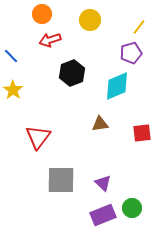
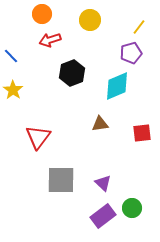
purple rectangle: moved 1 px down; rotated 15 degrees counterclockwise
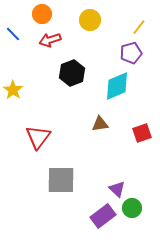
blue line: moved 2 px right, 22 px up
red square: rotated 12 degrees counterclockwise
purple triangle: moved 14 px right, 6 px down
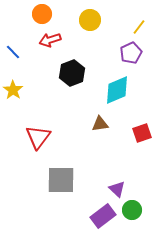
blue line: moved 18 px down
purple pentagon: rotated 10 degrees counterclockwise
cyan diamond: moved 4 px down
green circle: moved 2 px down
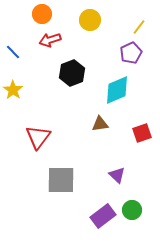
purple triangle: moved 14 px up
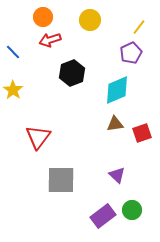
orange circle: moved 1 px right, 3 px down
brown triangle: moved 15 px right
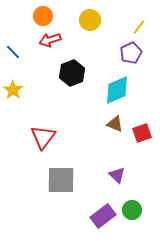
orange circle: moved 1 px up
brown triangle: rotated 30 degrees clockwise
red triangle: moved 5 px right
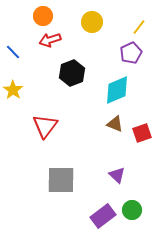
yellow circle: moved 2 px right, 2 px down
red triangle: moved 2 px right, 11 px up
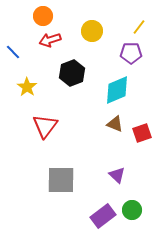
yellow circle: moved 9 px down
purple pentagon: rotated 25 degrees clockwise
yellow star: moved 14 px right, 3 px up
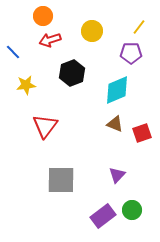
yellow star: moved 1 px left, 2 px up; rotated 30 degrees clockwise
purple triangle: rotated 30 degrees clockwise
